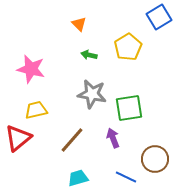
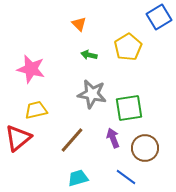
brown circle: moved 10 px left, 11 px up
blue line: rotated 10 degrees clockwise
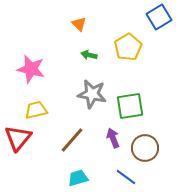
green square: moved 1 px right, 2 px up
red triangle: rotated 12 degrees counterclockwise
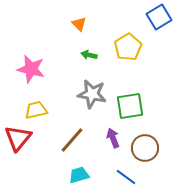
cyan trapezoid: moved 1 px right, 3 px up
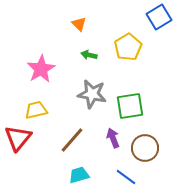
pink star: moved 10 px right; rotated 28 degrees clockwise
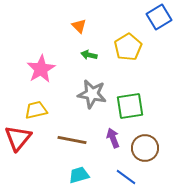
orange triangle: moved 2 px down
brown line: rotated 60 degrees clockwise
